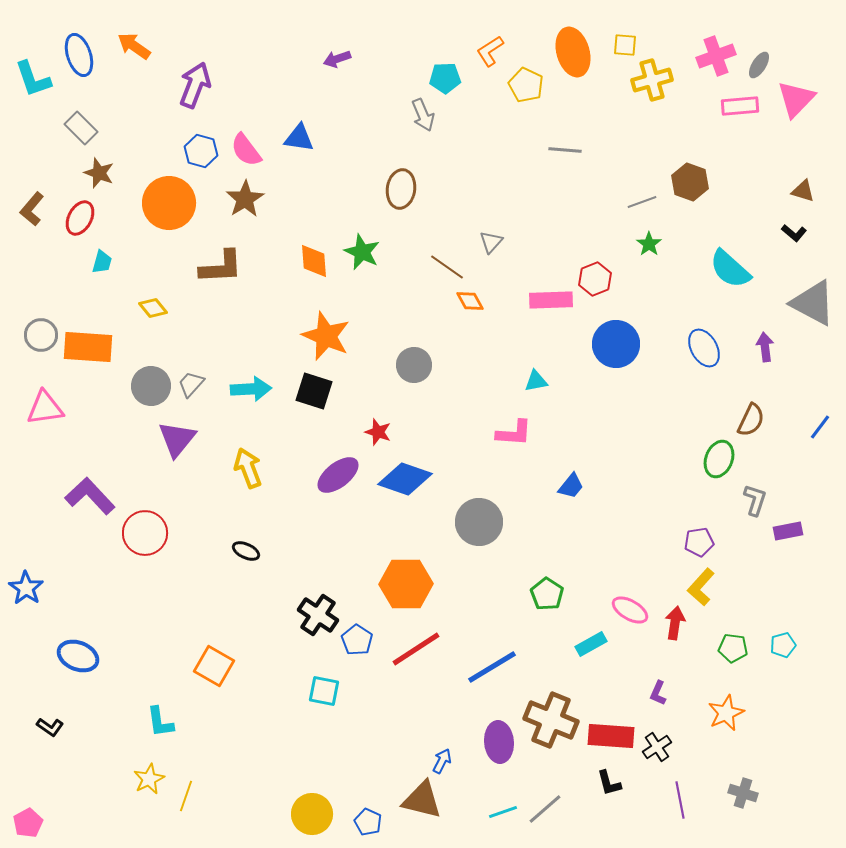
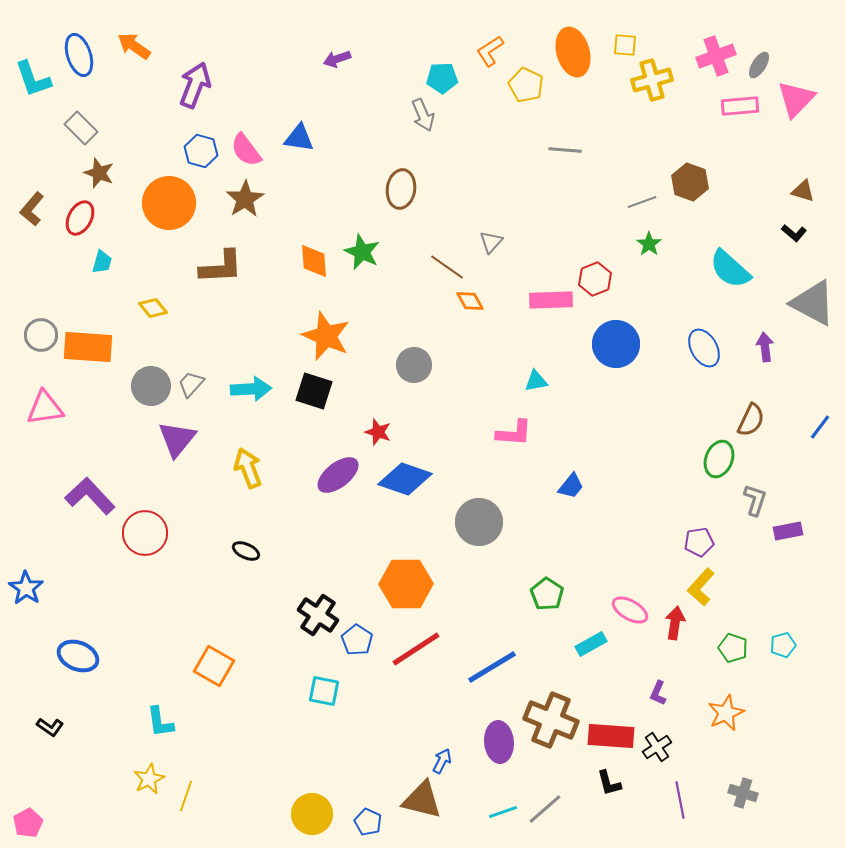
cyan pentagon at (445, 78): moved 3 px left
green pentagon at (733, 648): rotated 12 degrees clockwise
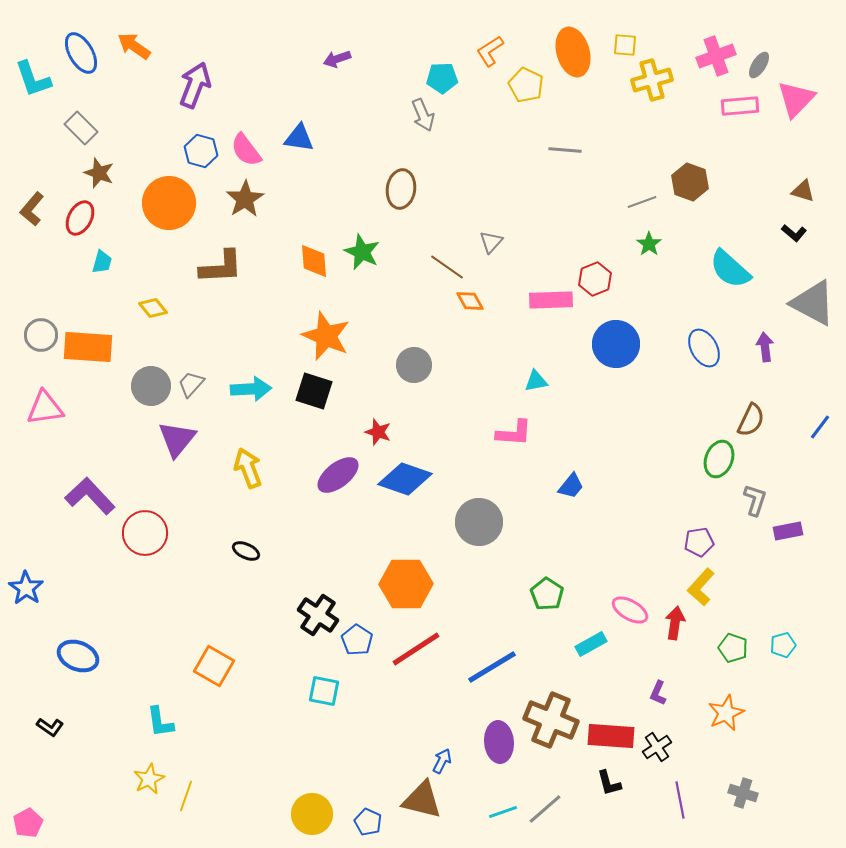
blue ellipse at (79, 55): moved 2 px right, 2 px up; rotated 12 degrees counterclockwise
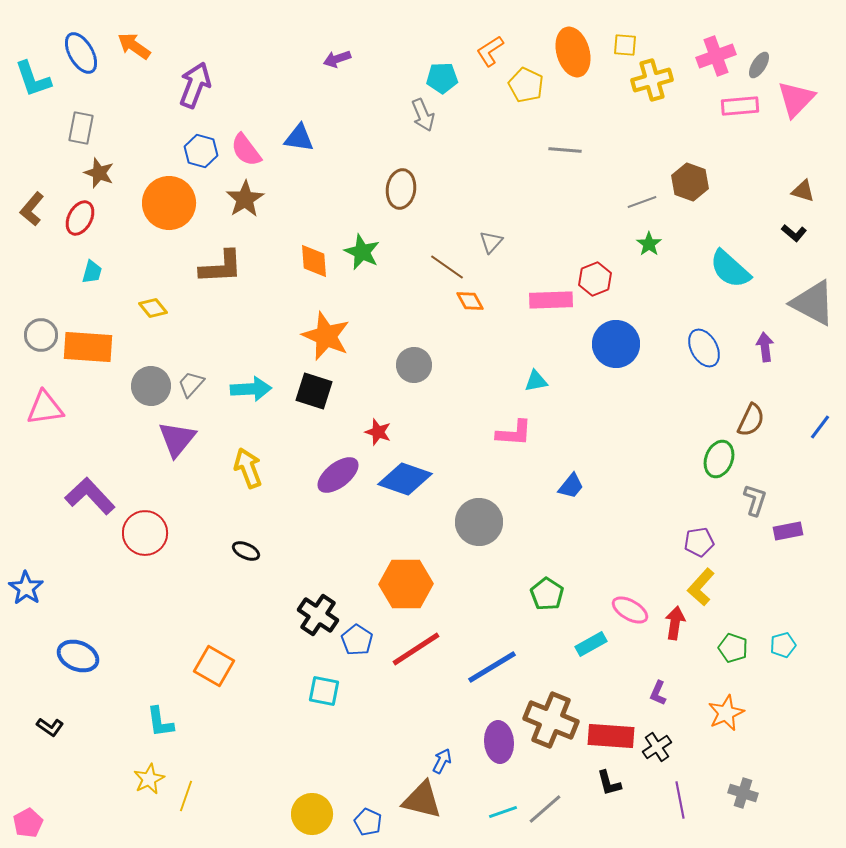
gray rectangle at (81, 128): rotated 56 degrees clockwise
cyan trapezoid at (102, 262): moved 10 px left, 10 px down
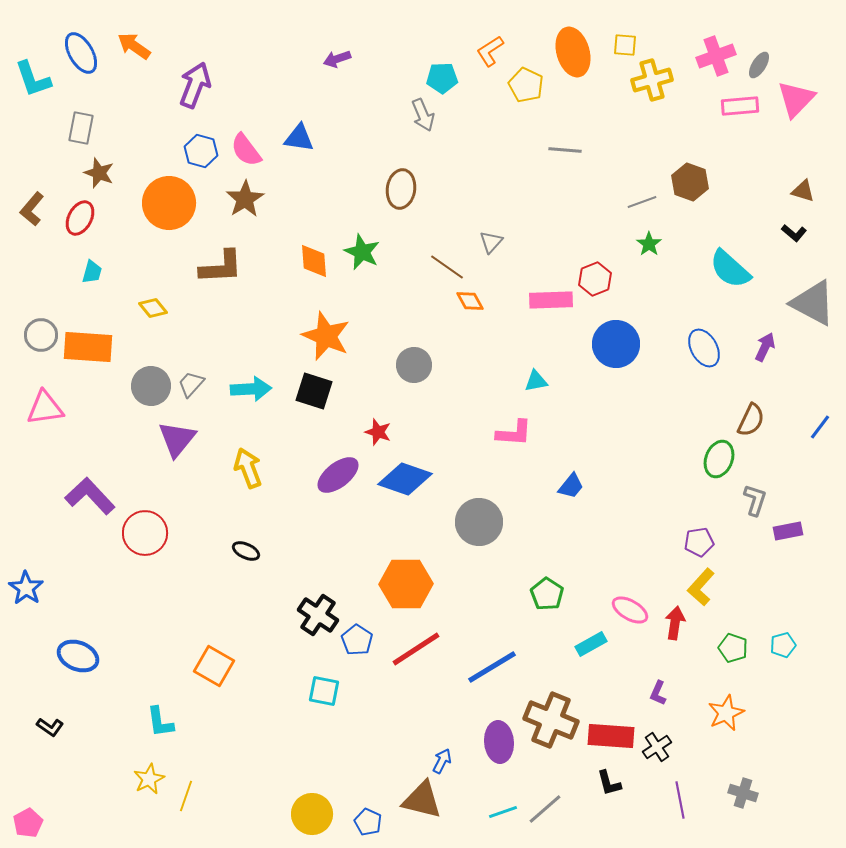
purple arrow at (765, 347): rotated 32 degrees clockwise
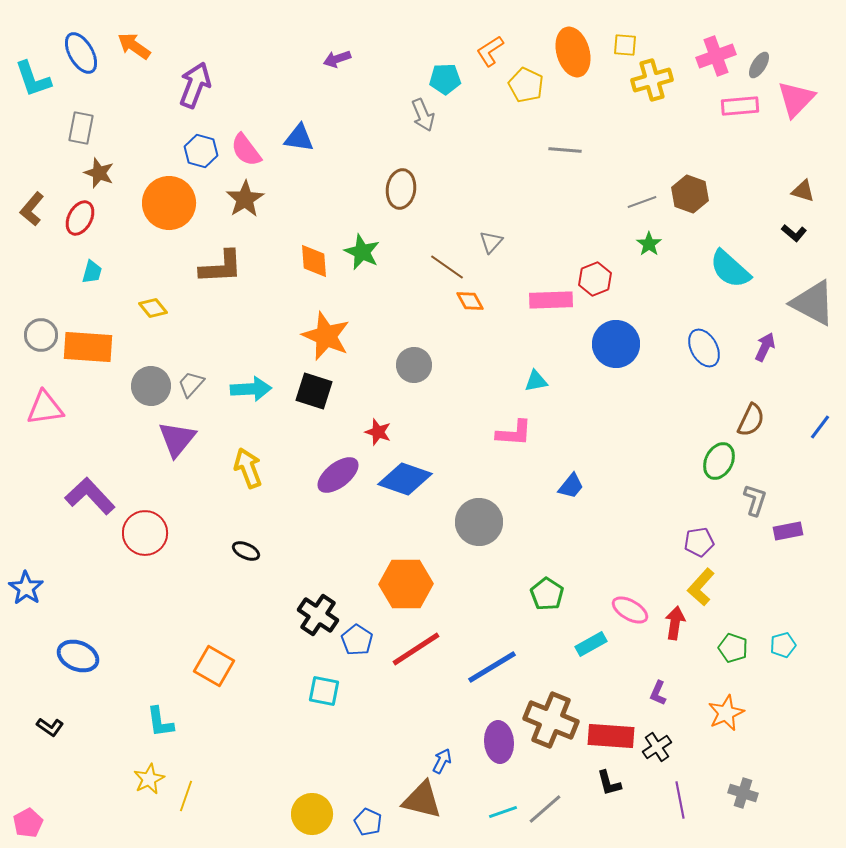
cyan pentagon at (442, 78): moved 3 px right, 1 px down
brown hexagon at (690, 182): moved 12 px down
green ellipse at (719, 459): moved 2 px down; rotated 6 degrees clockwise
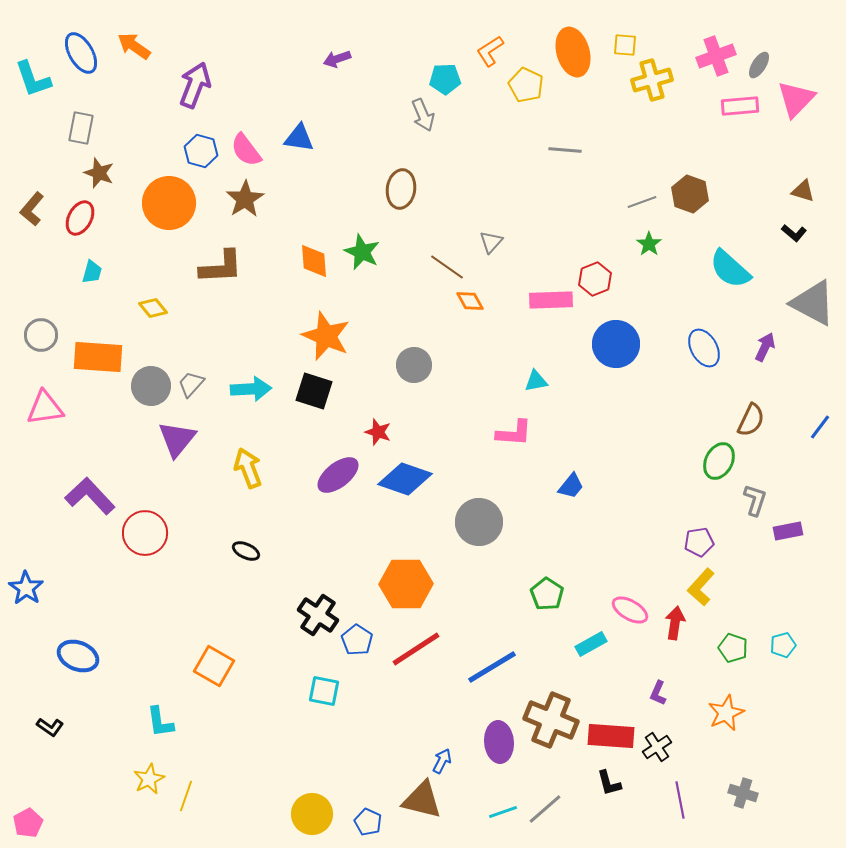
orange rectangle at (88, 347): moved 10 px right, 10 px down
